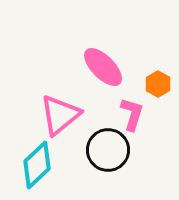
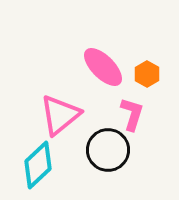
orange hexagon: moved 11 px left, 10 px up
cyan diamond: moved 1 px right
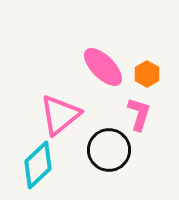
pink L-shape: moved 7 px right
black circle: moved 1 px right
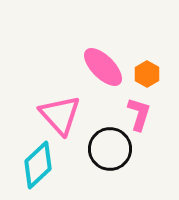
pink triangle: rotated 33 degrees counterclockwise
black circle: moved 1 px right, 1 px up
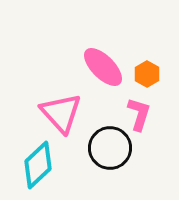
pink triangle: moved 1 px right, 2 px up
black circle: moved 1 px up
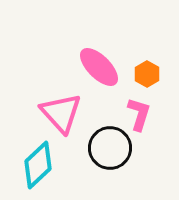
pink ellipse: moved 4 px left
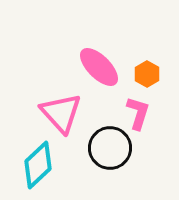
pink L-shape: moved 1 px left, 1 px up
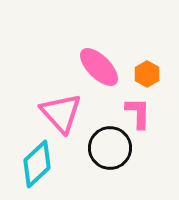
pink L-shape: rotated 16 degrees counterclockwise
cyan diamond: moved 1 px left, 1 px up
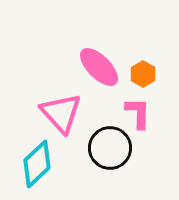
orange hexagon: moved 4 px left
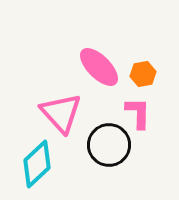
orange hexagon: rotated 20 degrees clockwise
black circle: moved 1 px left, 3 px up
